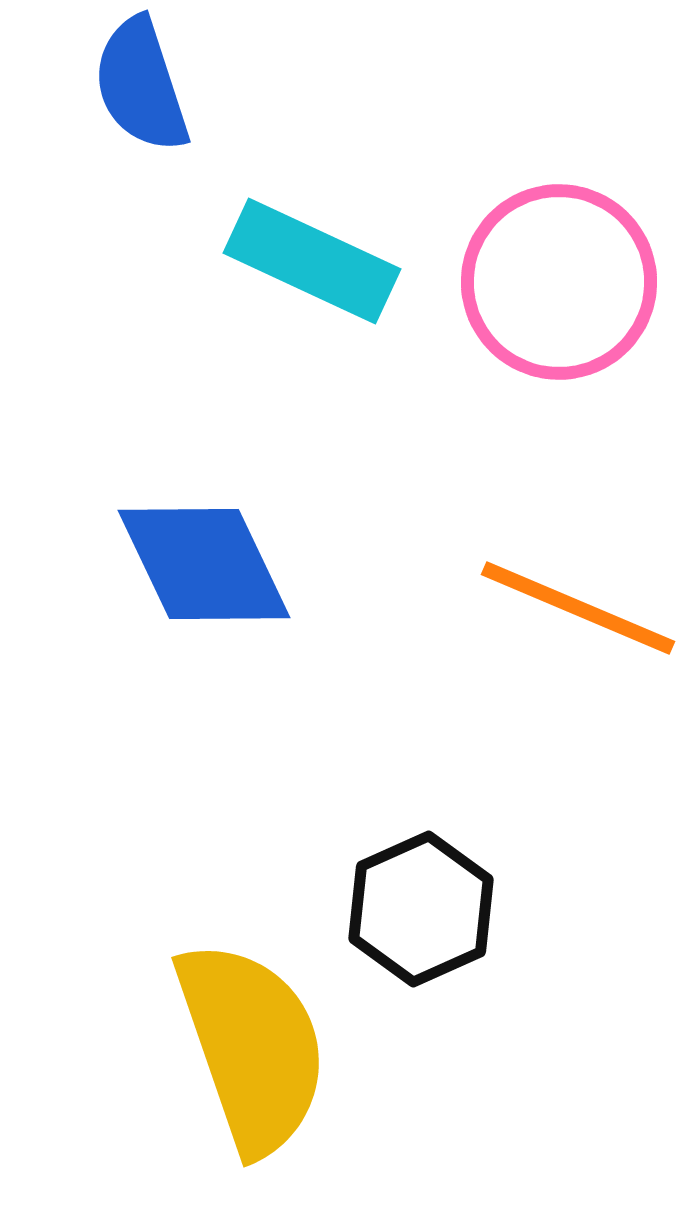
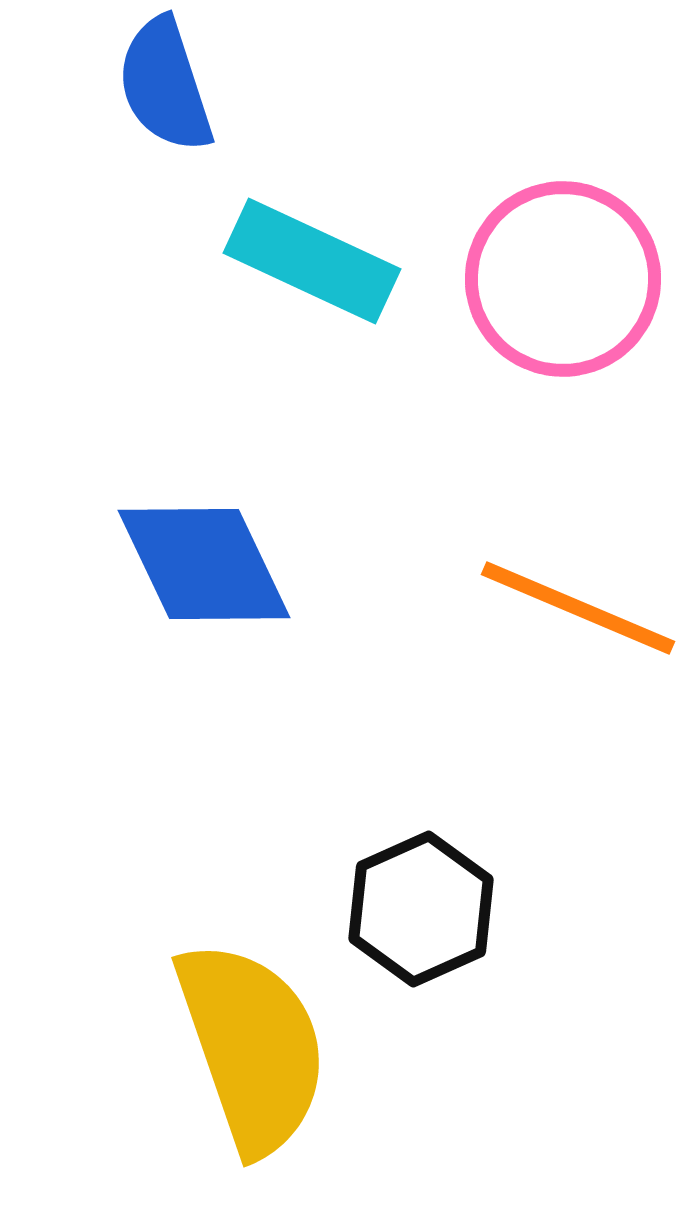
blue semicircle: moved 24 px right
pink circle: moved 4 px right, 3 px up
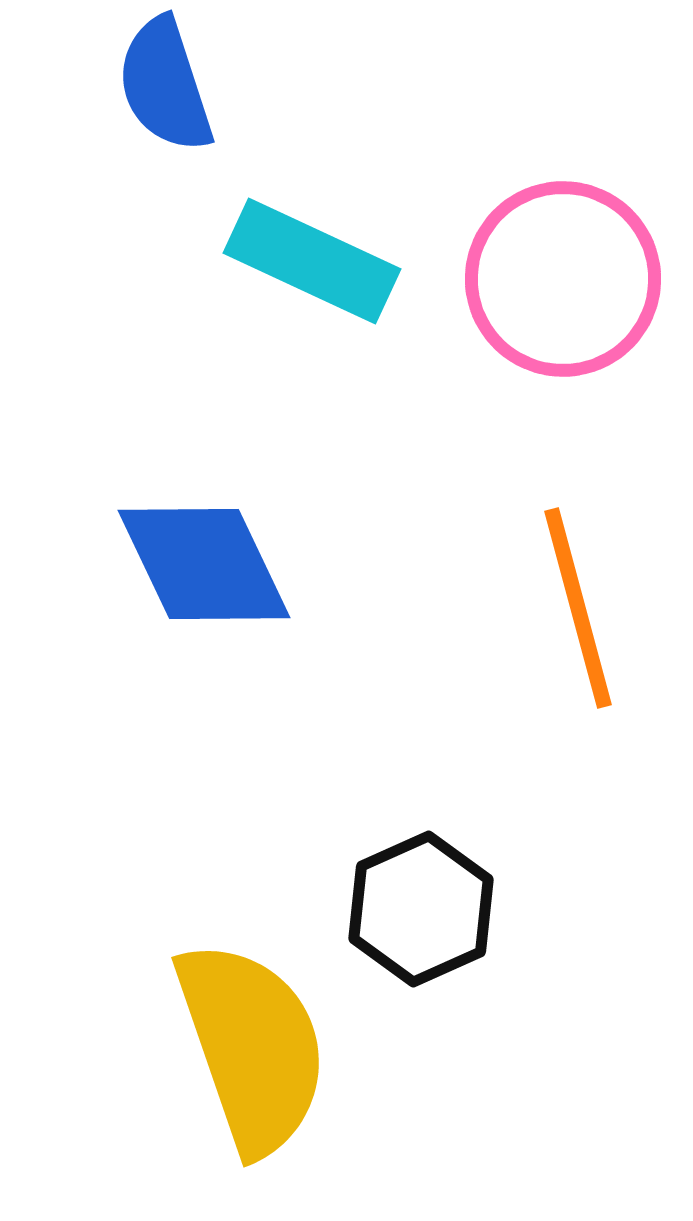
orange line: rotated 52 degrees clockwise
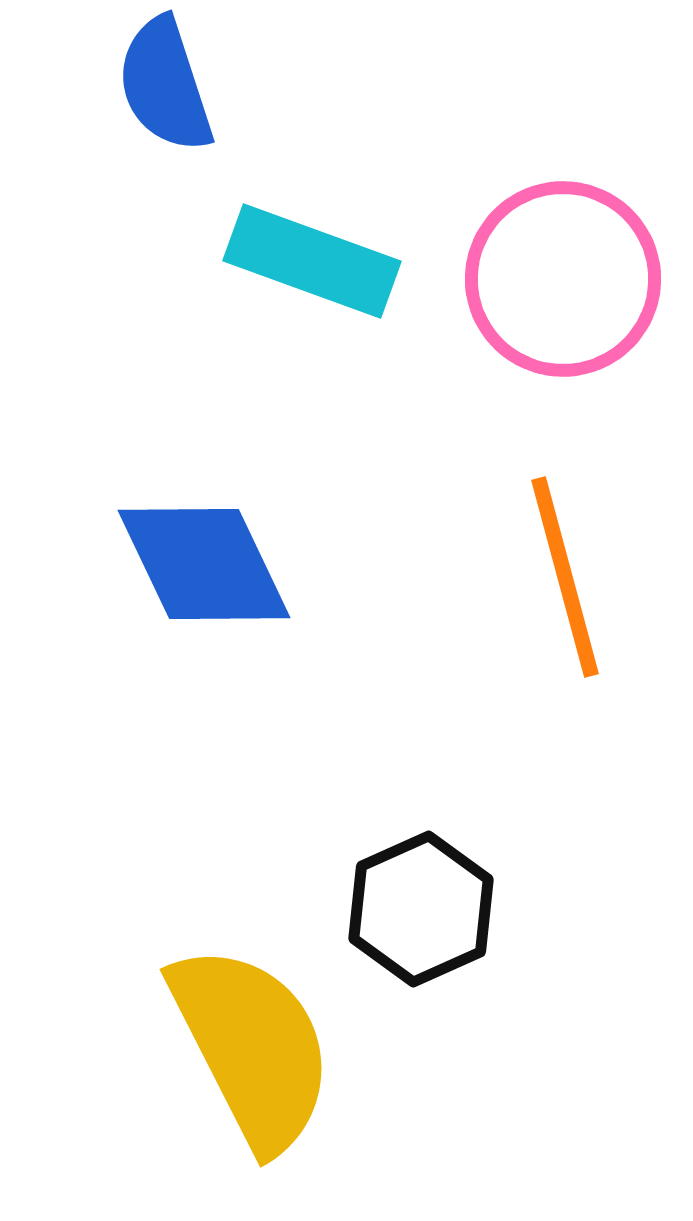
cyan rectangle: rotated 5 degrees counterclockwise
orange line: moved 13 px left, 31 px up
yellow semicircle: rotated 8 degrees counterclockwise
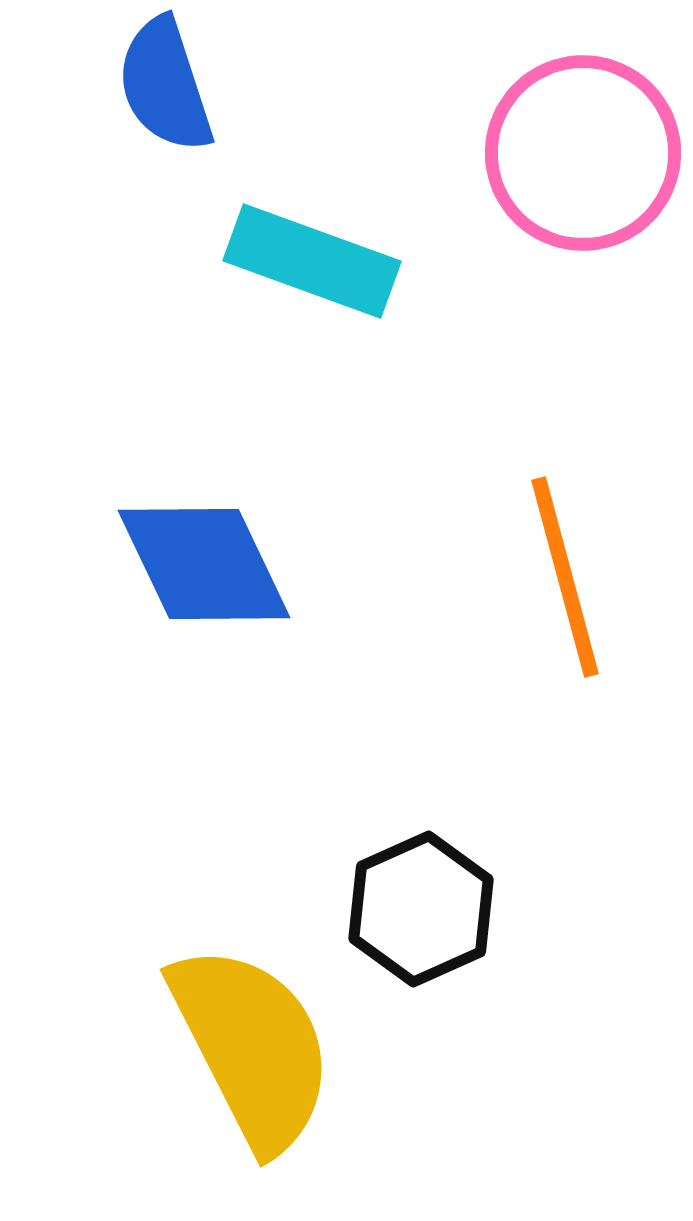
pink circle: moved 20 px right, 126 px up
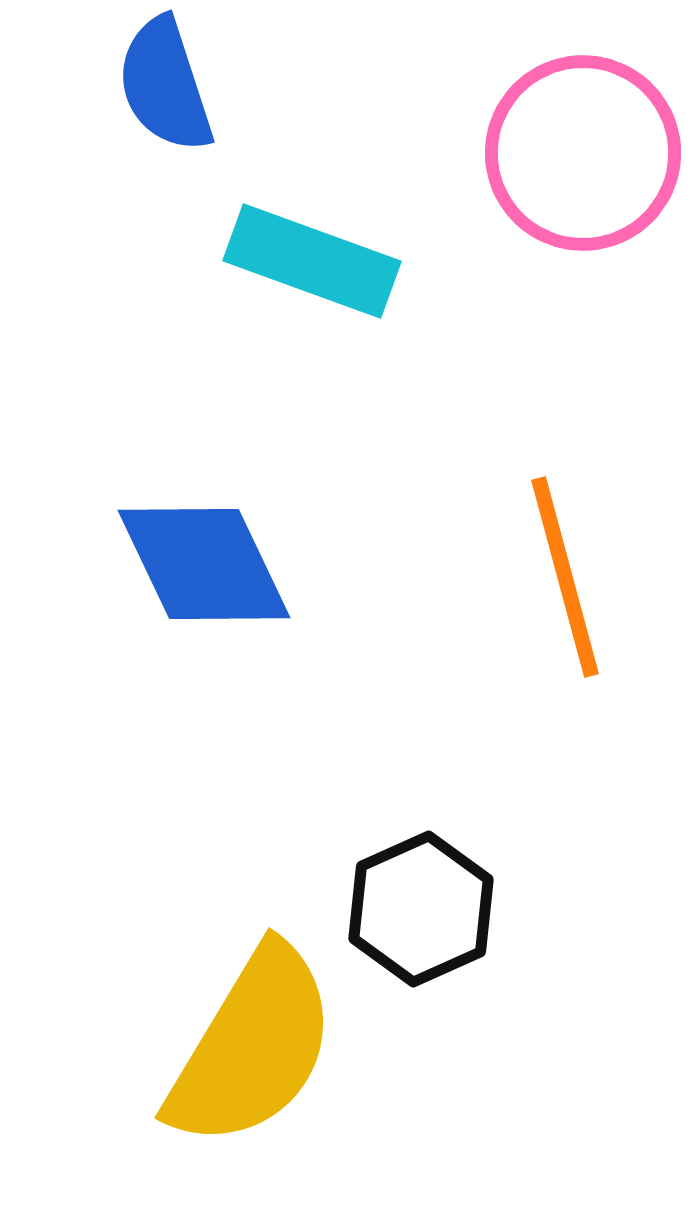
yellow semicircle: rotated 58 degrees clockwise
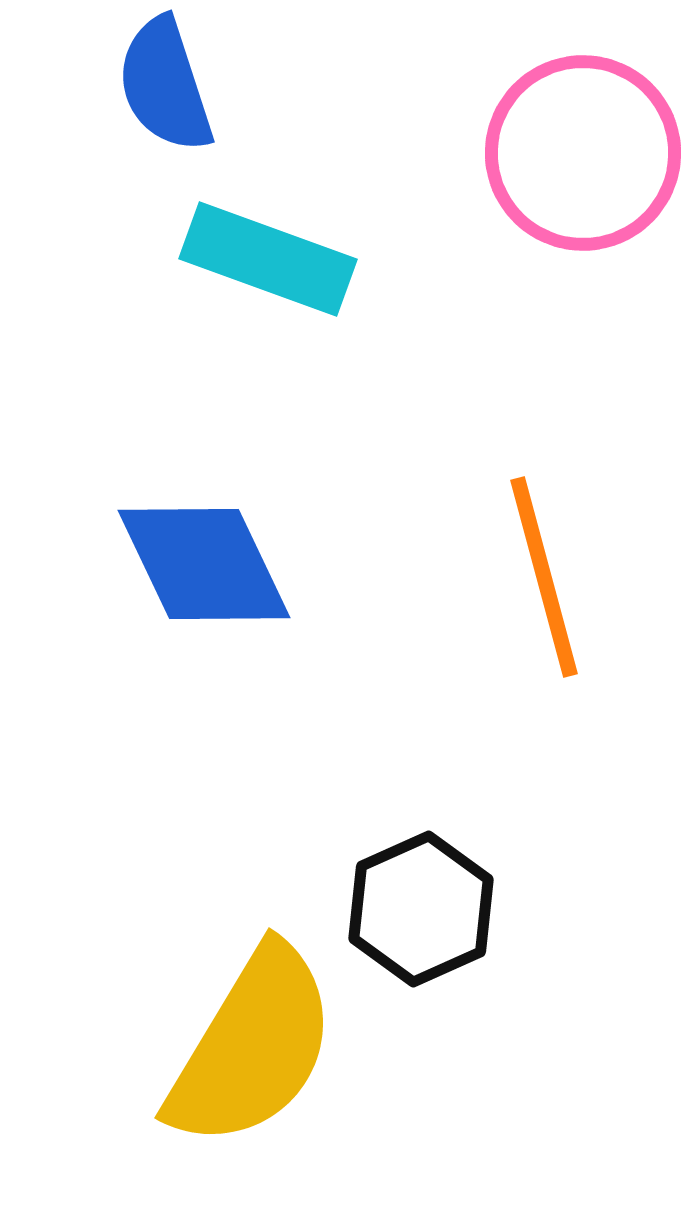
cyan rectangle: moved 44 px left, 2 px up
orange line: moved 21 px left
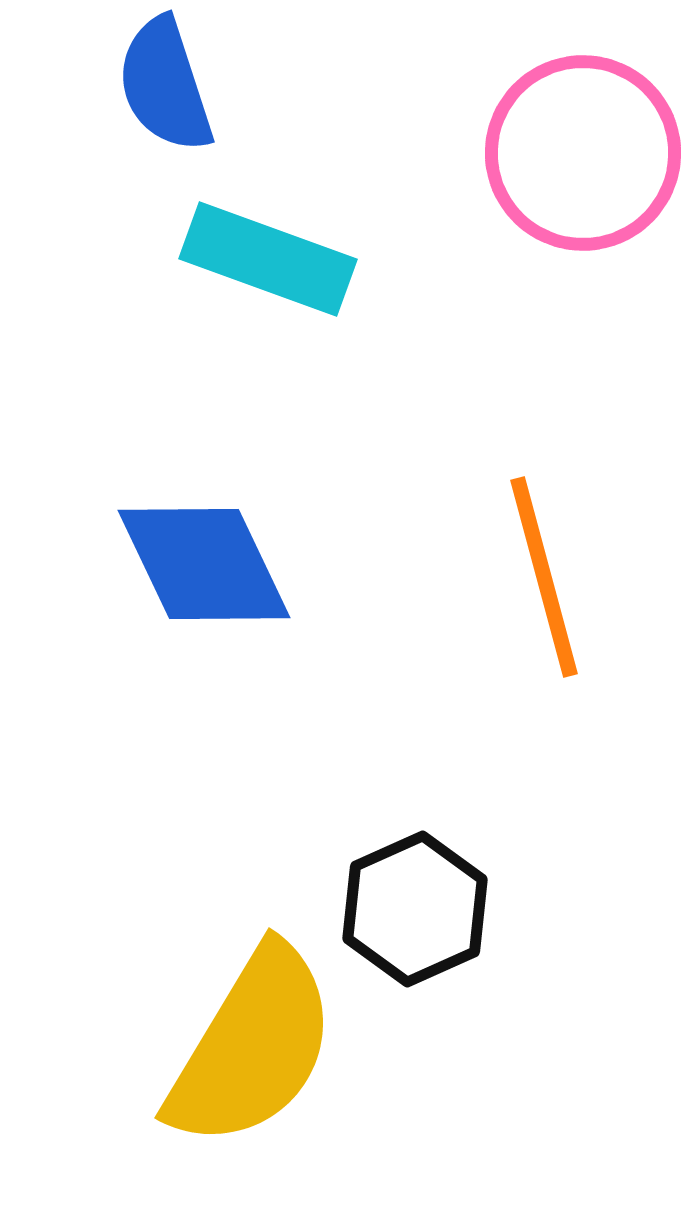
black hexagon: moved 6 px left
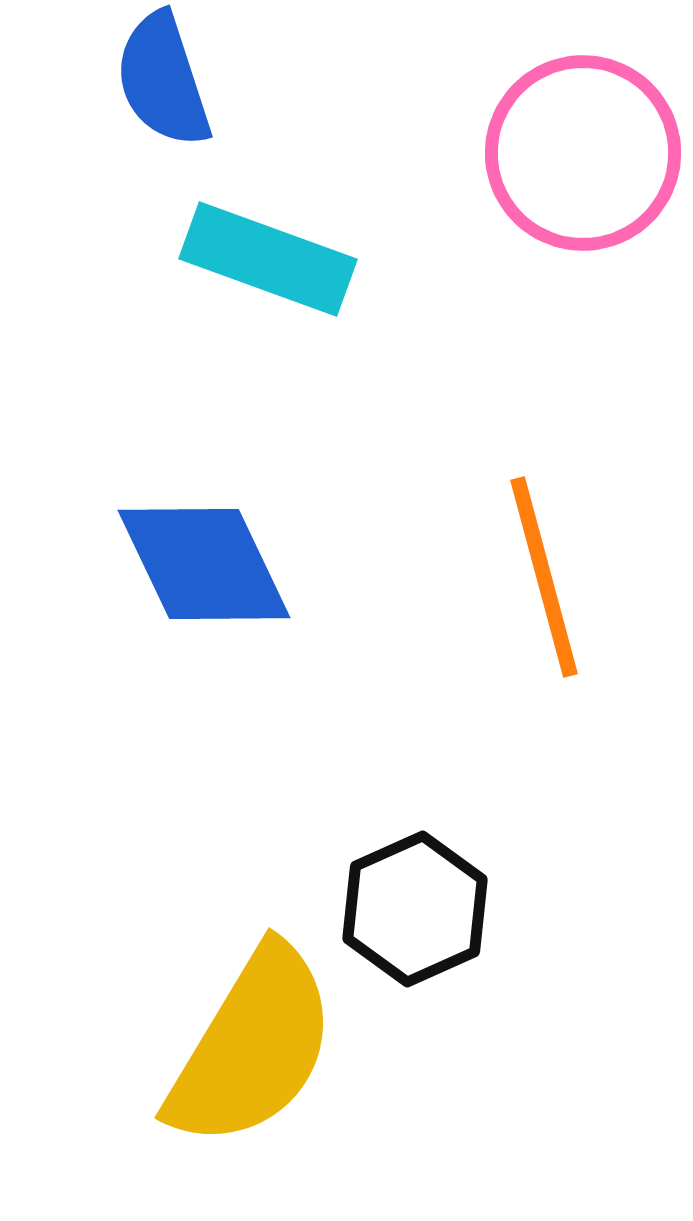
blue semicircle: moved 2 px left, 5 px up
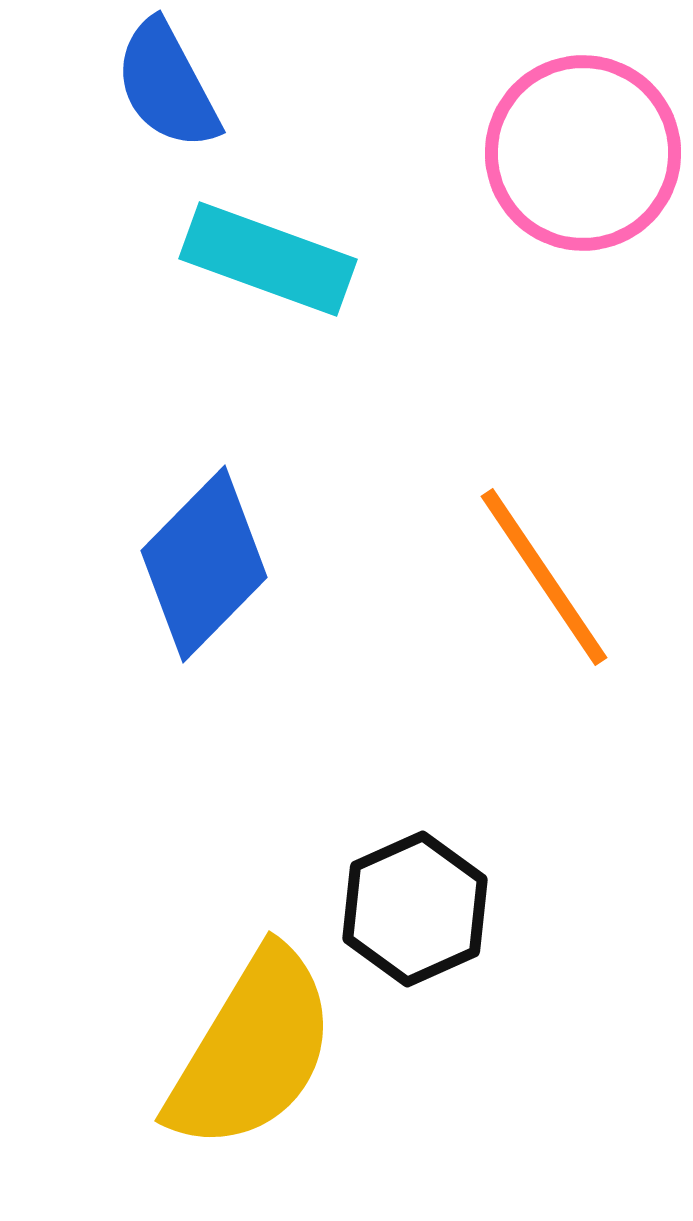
blue semicircle: moved 4 px right, 5 px down; rotated 10 degrees counterclockwise
blue diamond: rotated 70 degrees clockwise
orange line: rotated 19 degrees counterclockwise
yellow semicircle: moved 3 px down
